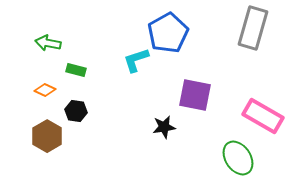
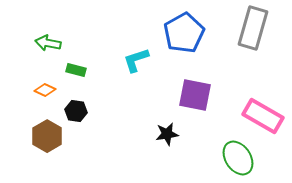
blue pentagon: moved 16 px right
black star: moved 3 px right, 7 px down
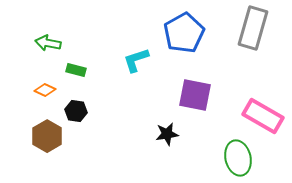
green ellipse: rotated 20 degrees clockwise
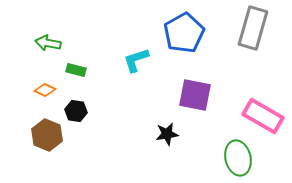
brown hexagon: moved 1 px up; rotated 8 degrees counterclockwise
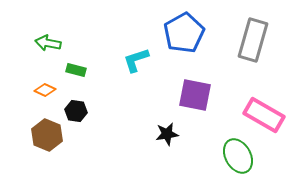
gray rectangle: moved 12 px down
pink rectangle: moved 1 px right, 1 px up
green ellipse: moved 2 px up; rotated 16 degrees counterclockwise
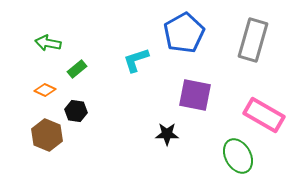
green rectangle: moved 1 px right, 1 px up; rotated 54 degrees counterclockwise
black star: rotated 10 degrees clockwise
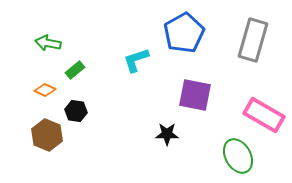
green rectangle: moved 2 px left, 1 px down
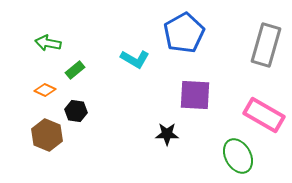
gray rectangle: moved 13 px right, 5 px down
cyan L-shape: moved 1 px left, 1 px up; rotated 132 degrees counterclockwise
purple square: rotated 8 degrees counterclockwise
